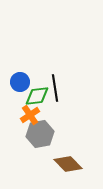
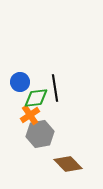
green diamond: moved 1 px left, 2 px down
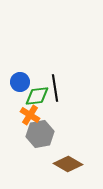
green diamond: moved 1 px right, 2 px up
orange cross: rotated 24 degrees counterclockwise
brown diamond: rotated 16 degrees counterclockwise
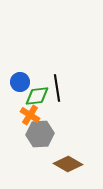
black line: moved 2 px right
gray hexagon: rotated 8 degrees clockwise
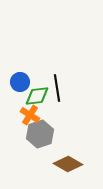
gray hexagon: rotated 16 degrees counterclockwise
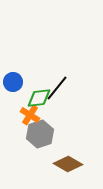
blue circle: moved 7 px left
black line: rotated 48 degrees clockwise
green diamond: moved 2 px right, 2 px down
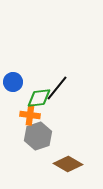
orange cross: rotated 24 degrees counterclockwise
gray hexagon: moved 2 px left, 2 px down
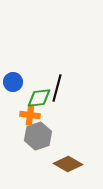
black line: rotated 24 degrees counterclockwise
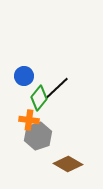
blue circle: moved 11 px right, 6 px up
black line: rotated 32 degrees clockwise
green diamond: rotated 45 degrees counterclockwise
orange cross: moved 1 px left, 5 px down
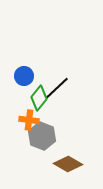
gray hexagon: moved 4 px right; rotated 20 degrees counterclockwise
